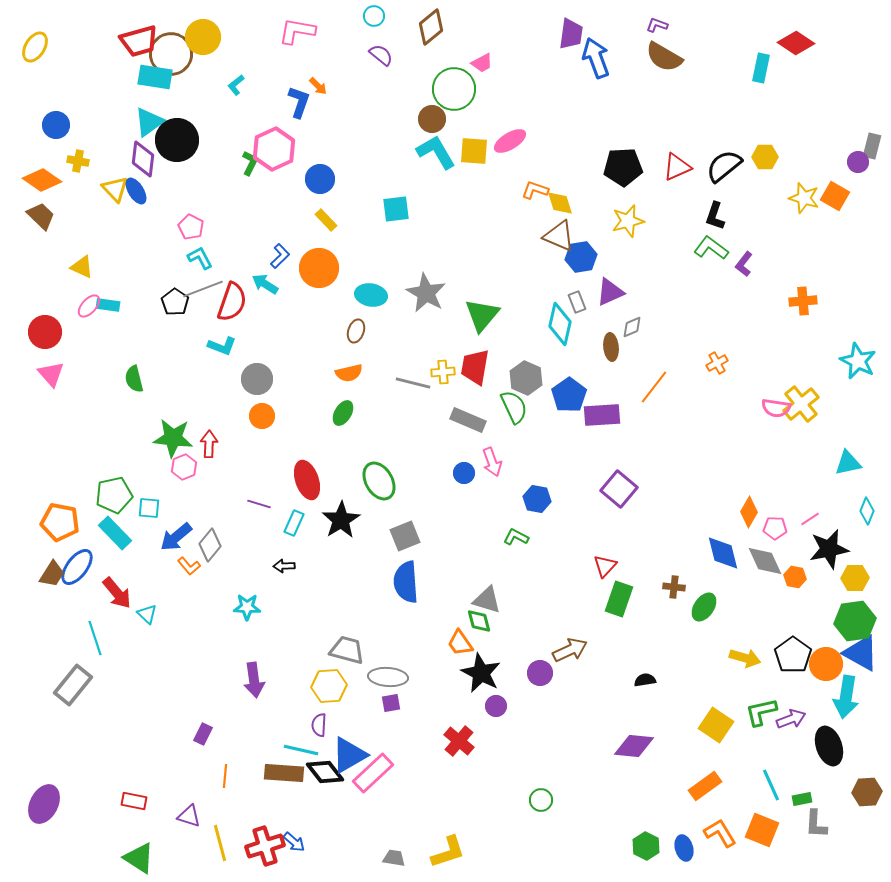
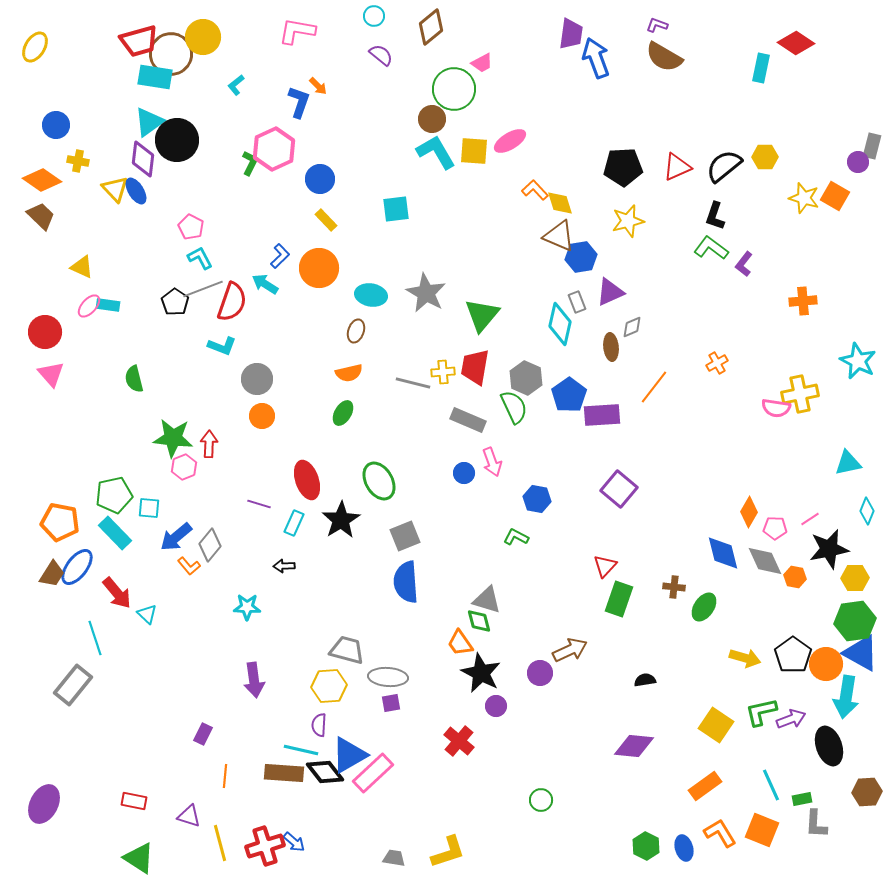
orange L-shape at (535, 190): rotated 28 degrees clockwise
yellow cross at (801, 404): moved 1 px left, 10 px up; rotated 27 degrees clockwise
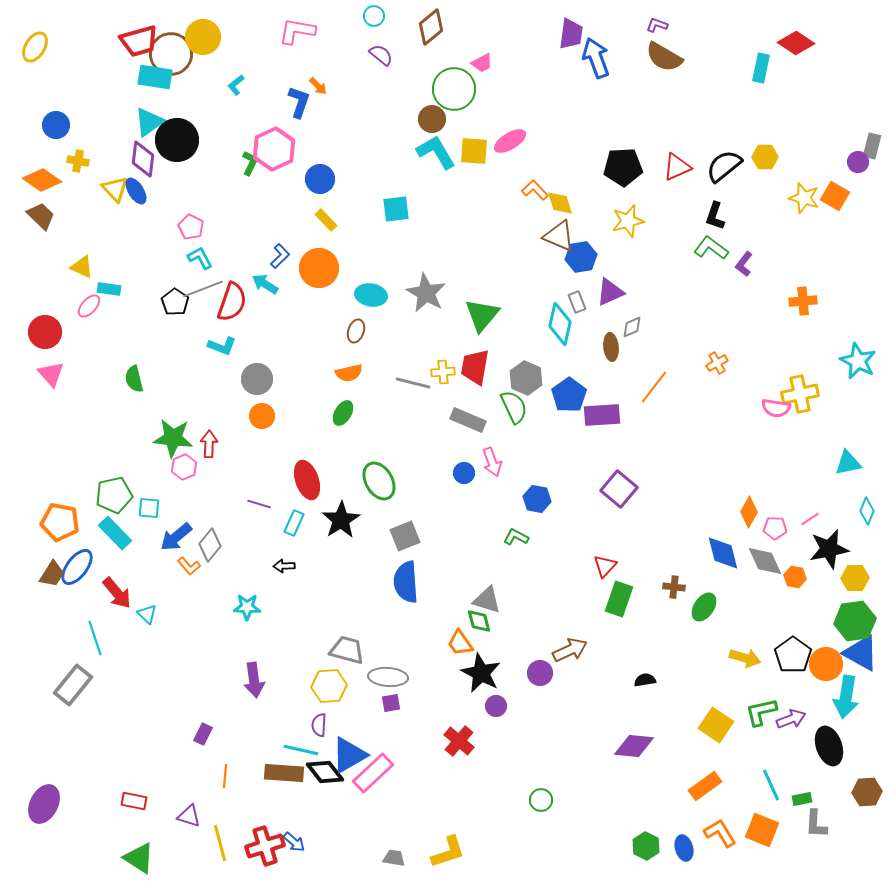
cyan rectangle at (108, 305): moved 1 px right, 16 px up
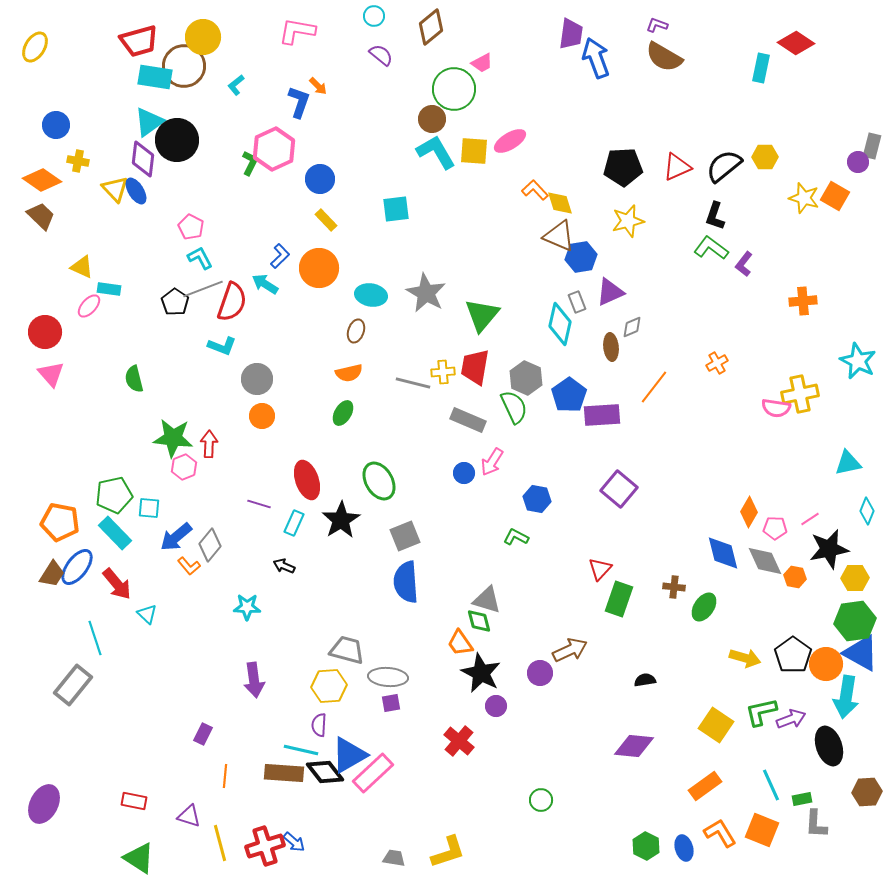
brown circle at (171, 54): moved 13 px right, 12 px down
pink arrow at (492, 462): rotated 52 degrees clockwise
black arrow at (284, 566): rotated 25 degrees clockwise
red triangle at (605, 566): moved 5 px left, 3 px down
red arrow at (117, 593): moved 9 px up
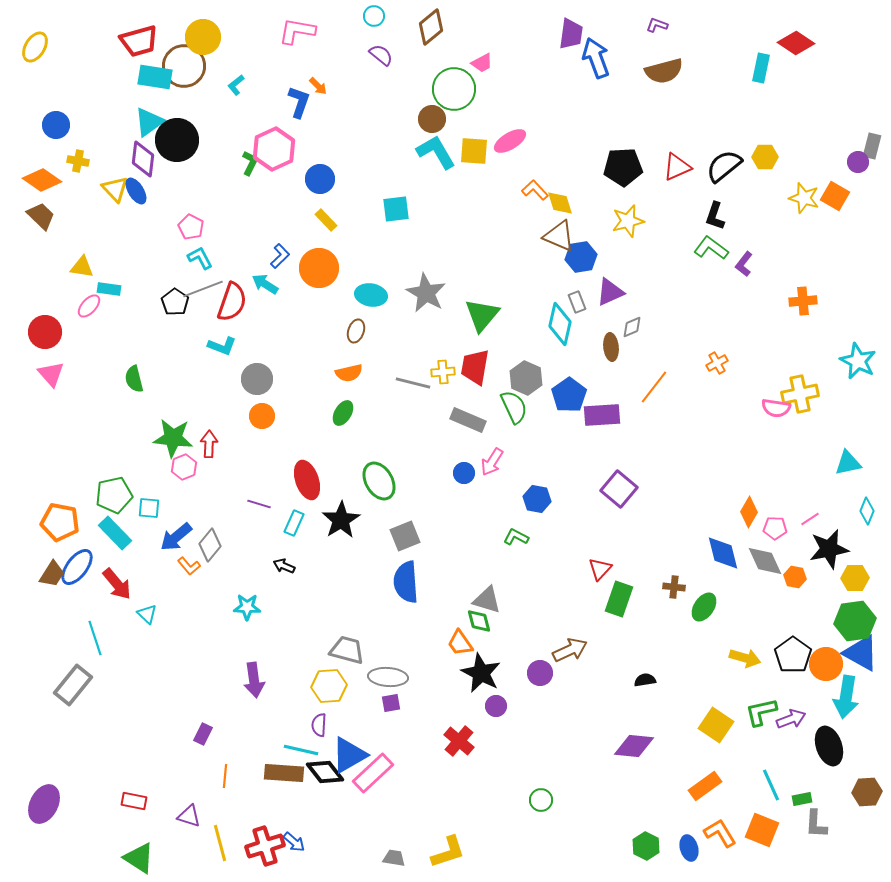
brown semicircle at (664, 57): moved 14 px down; rotated 45 degrees counterclockwise
yellow triangle at (82, 267): rotated 15 degrees counterclockwise
blue ellipse at (684, 848): moved 5 px right
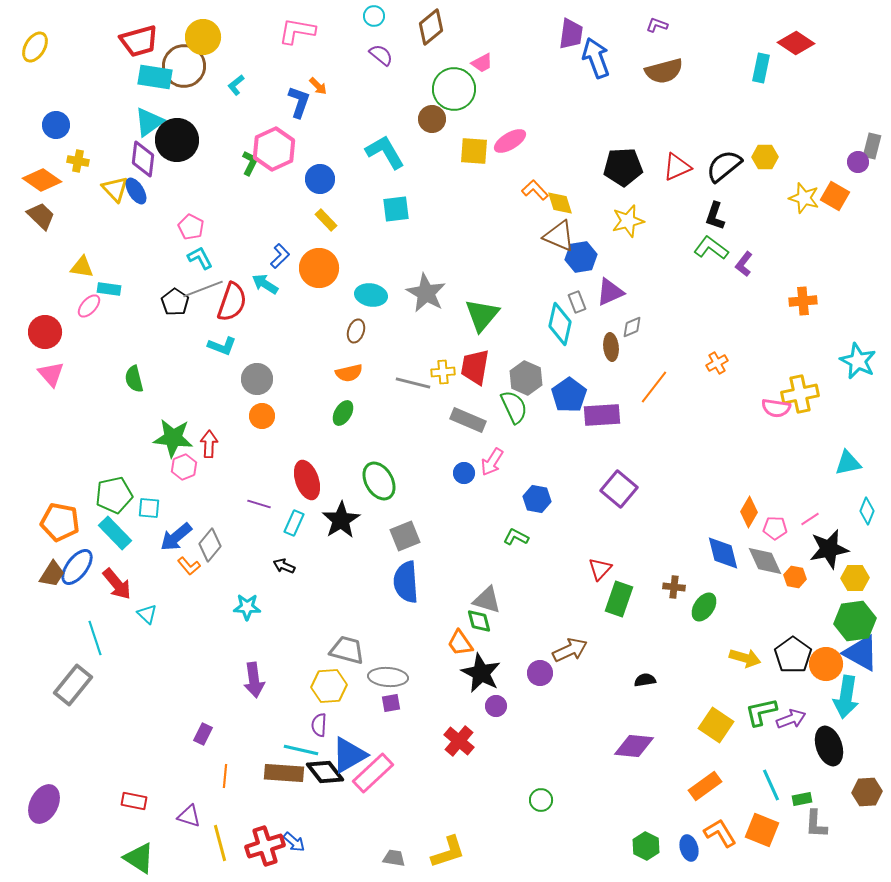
cyan L-shape at (436, 152): moved 51 px left
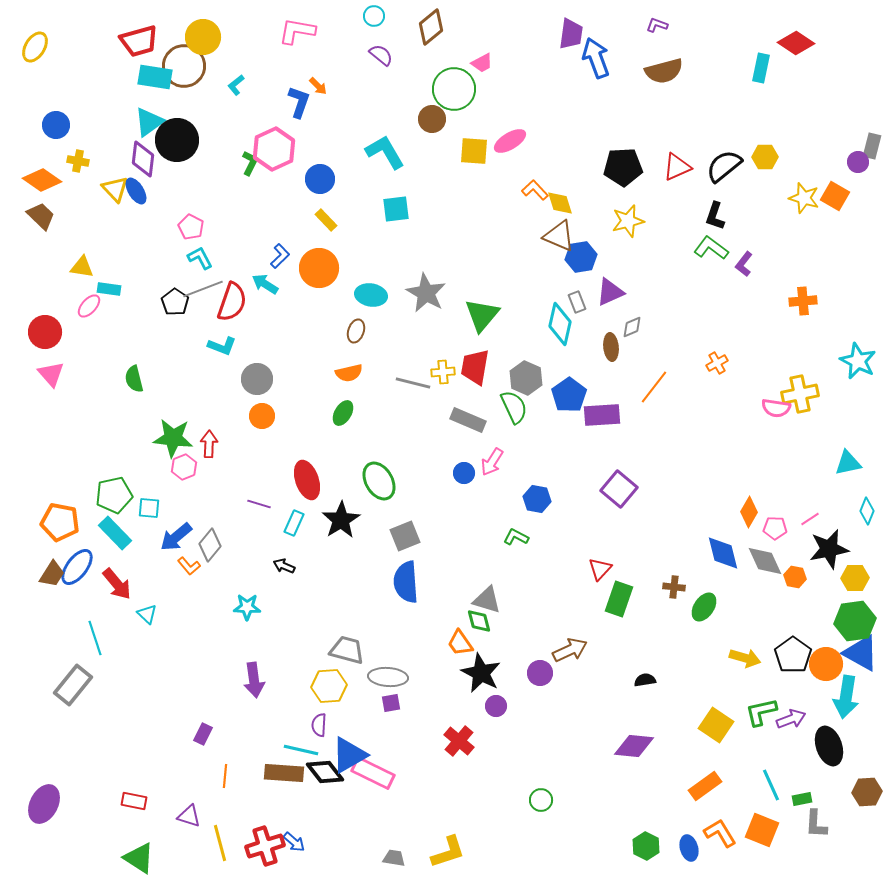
pink rectangle at (373, 773): rotated 69 degrees clockwise
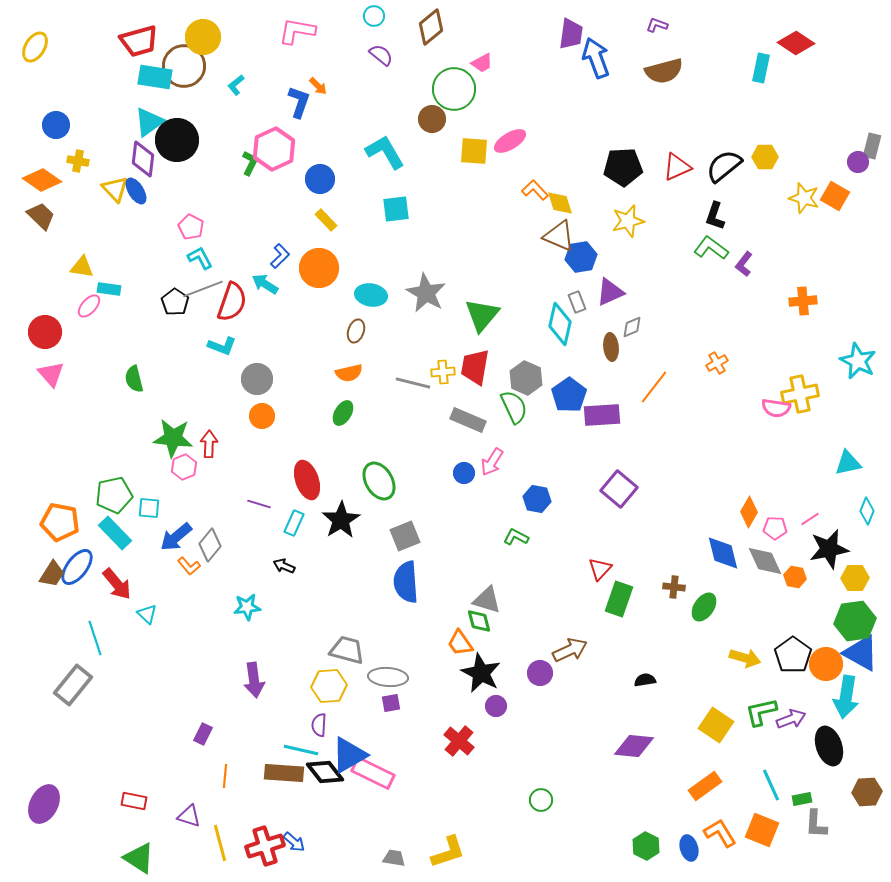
cyan star at (247, 607): rotated 8 degrees counterclockwise
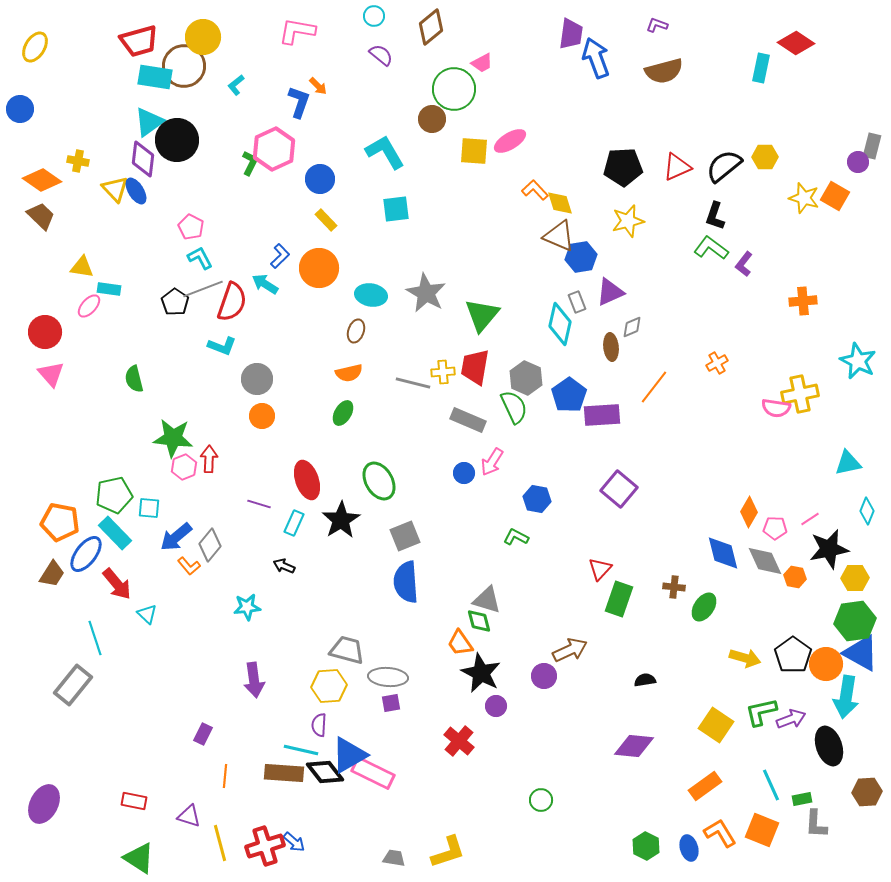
blue circle at (56, 125): moved 36 px left, 16 px up
red arrow at (209, 444): moved 15 px down
blue ellipse at (77, 567): moved 9 px right, 13 px up
purple circle at (540, 673): moved 4 px right, 3 px down
